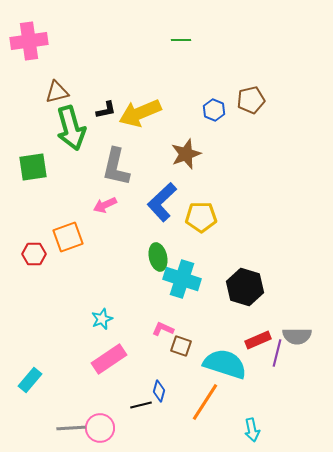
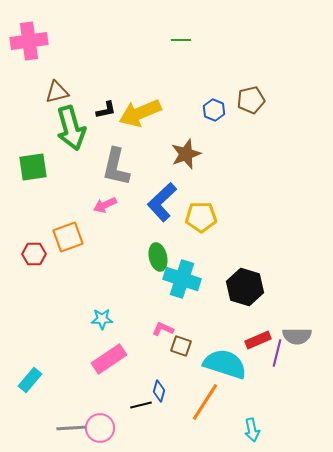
cyan star: rotated 20 degrees clockwise
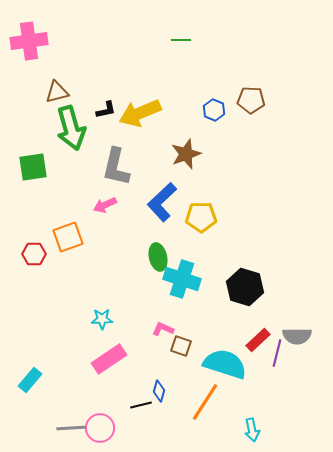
brown pentagon: rotated 16 degrees clockwise
red rectangle: rotated 20 degrees counterclockwise
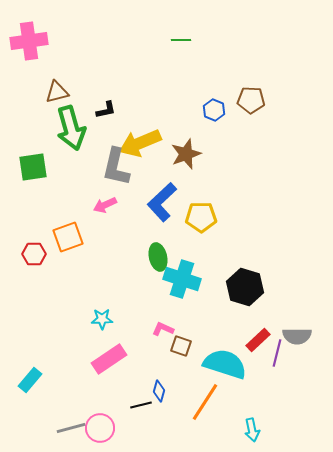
yellow arrow: moved 30 px down
gray line: rotated 12 degrees counterclockwise
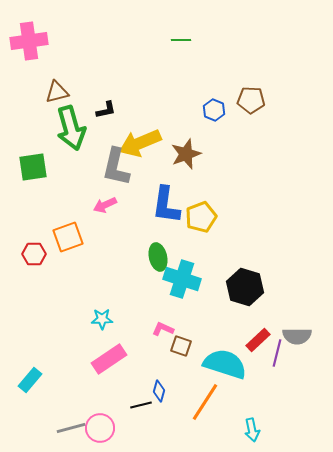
blue L-shape: moved 4 px right, 3 px down; rotated 39 degrees counterclockwise
yellow pentagon: rotated 20 degrees counterclockwise
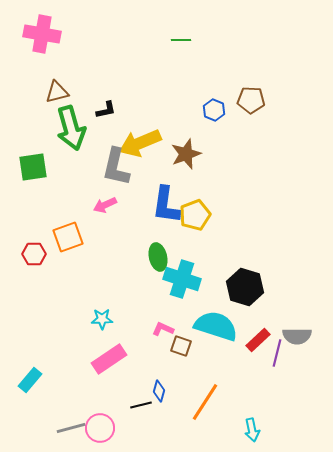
pink cross: moved 13 px right, 7 px up; rotated 18 degrees clockwise
yellow pentagon: moved 6 px left, 2 px up
cyan semicircle: moved 9 px left, 38 px up
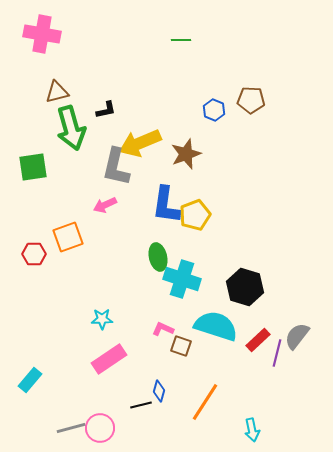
gray semicircle: rotated 128 degrees clockwise
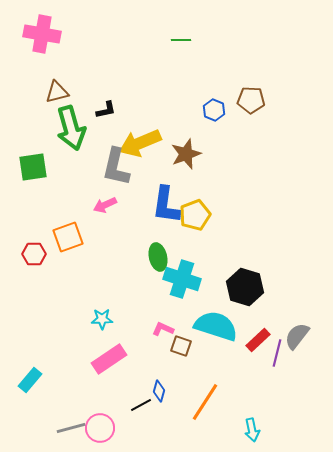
black line: rotated 15 degrees counterclockwise
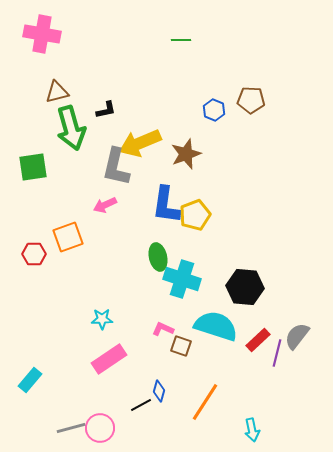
black hexagon: rotated 12 degrees counterclockwise
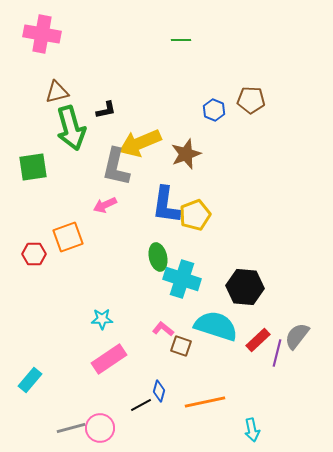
pink L-shape: rotated 15 degrees clockwise
orange line: rotated 45 degrees clockwise
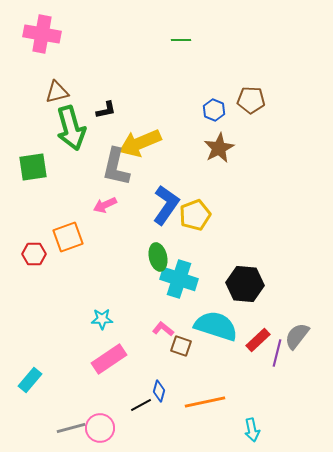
brown star: moved 33 px right, 6 px up; rotated 8 degrees counterclockwise
blue L-shape: rotated 153 degrees counterclockwise
cyan cross: moved 3 px left
black hexagon: moved 3 px up
